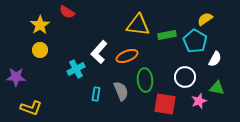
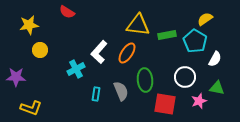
yellow star: moved 11 px left; rotated 24 degrees clockwise
orange ellipse: moved 3 px up; rotated 35 degrees counterclockwise
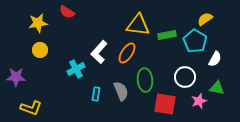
yellow star: moved 9 px right, 2 px up
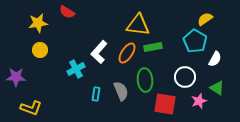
green rectangle: moved 14 px left, 12 px down
green triangle: rotated 21 degrees clockwise
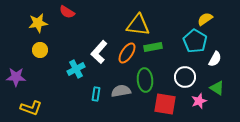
gray semicircle: rotated 78 degrees counterclockwise
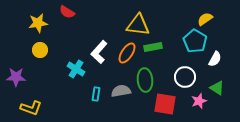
cyan cross: rotated 30 degrees counterclockwise
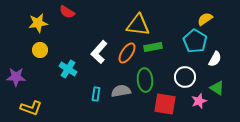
cyan cross: moved 8 px left
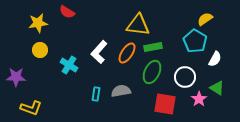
cyan cross: moved 1 px right, 4 px up
green ellipse: moved 7 px right, 8 px up; rotated 30 degrees clockwise
pink star: moved 2 px up; rotated 14 degrees counterclockwise
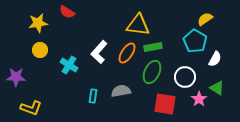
cyan rectangle: moved 3 px left, 2 px down
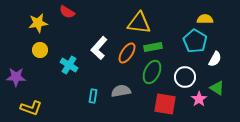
yellow semicircle: rotated 35 degrees clockwise
yellow triangle: moved 1 px right, 2 px up
white L-shape: moved 4 px up
